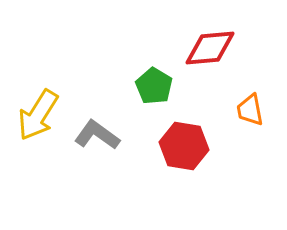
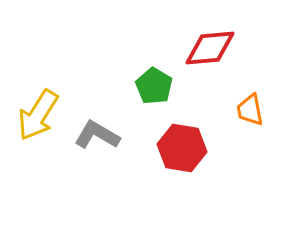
gray L-shape: rotated 6 degrees counterclockwise
red hexagon: moved 2 px left, 2 px down
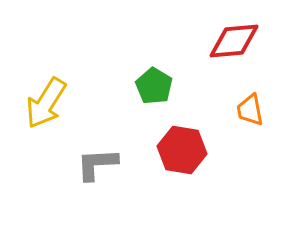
red diamond: moved 24 px right, 7 px up
yellow arrow: moved 8 px right, 12 px up
gray L-shape: moved 29 px down; rotated 33 degrees counterclockwise
red hexagon: moved 2 px down
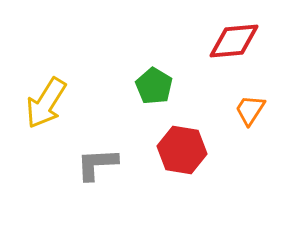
orange trapezoid: rotated 44 degrees clockwise
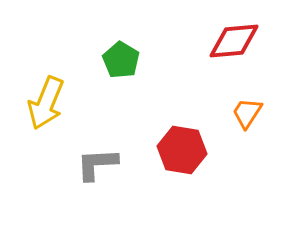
green pentagon: moved 33 px left, 26 px up
yellow arrow: rotated 10 degrees counterclockwise
orange trapezoid: moved 3 px left, 3 px down
